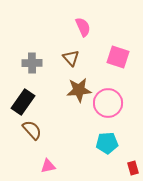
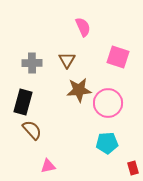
brown triangle: moved 4 px left, 2 px down; rotated 12 degrees clockwise
black rectangle: rotated 20 degrees counterclockwise
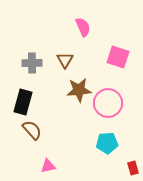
brown triangle: moved 2 px left
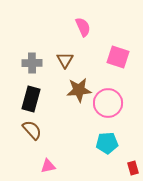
black rectangle: moved 8 px right, 3 px up
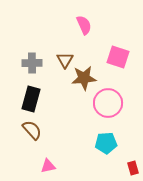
pink semicircle: moved 1 px right, 2 px up
brown star: moved 5 px right, 12 px up
cyan pentagon: moved 1 px left
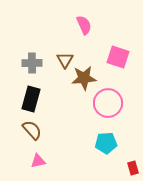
pink triangle: moved 10 px left, 5 px up
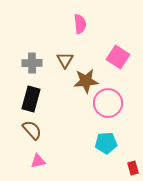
pink semicircle: moved 4 px left, 1 px up; rotated 18 degrees clockwise
pink square: rotated 15 degrees clockwise
brown star: moved 2 px right, 3 px down
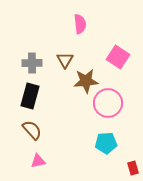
black rectangle: moved 1 px left, 3 px up
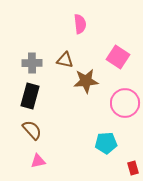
brown triangle: rotated 48 degrees counterclockwise
pink circle: moved 17 px right
